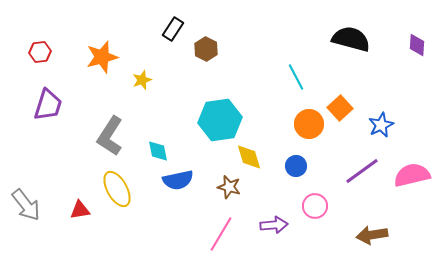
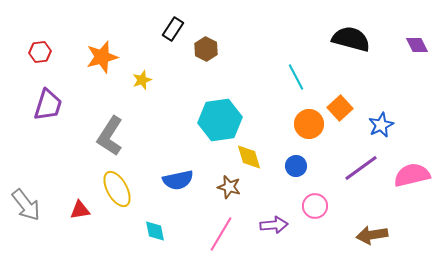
purple diamond: rotated 30 degrees counterclockwise
cyan diamond: moved 3 px left, 80 px down
purple line: moved 1 px left, 3 px up
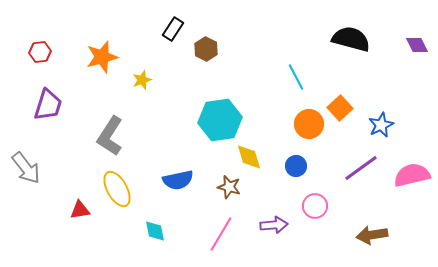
gray arrow: moved 37 px up
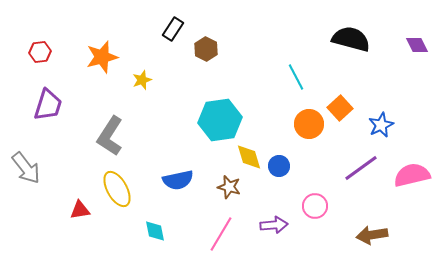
blue circle: moved 17 px left
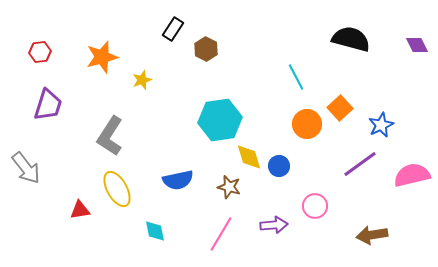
orange circle: moved 2 px left
purple line: moved 1 px left, 4 px up
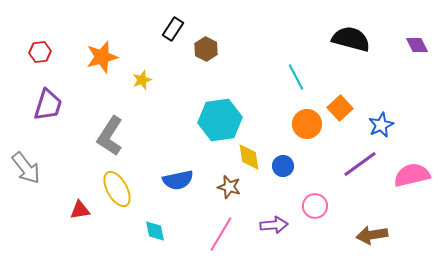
yellow diamond: rotated 8 degrees clockwise
blue circle: moved 4 px right
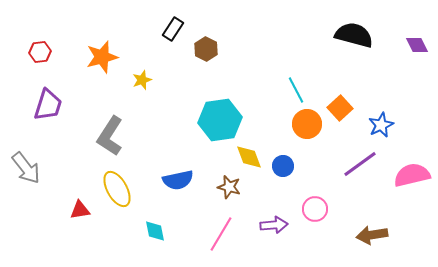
black semicircle: moved 3 px right, 4 px up
cyan line: moved 13 px down
yellow diamond: rotated 12 degrees counterclockwise
pink circle: moved 3 px down
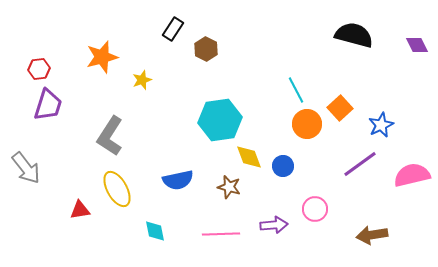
red hexagon: moved 1 px left, 17 px down
pink line: rotated 57 degrees clockwise
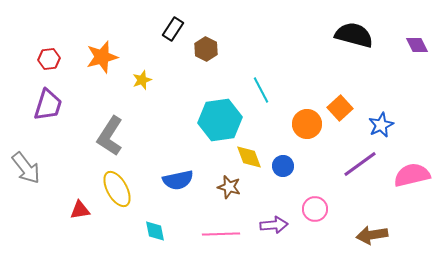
red hexagon: moved 10 px right, 10 px up
cyan line: moved 35 px left
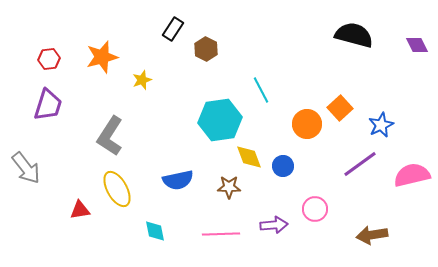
brown star: rotated 15 degrees counterclockwise
